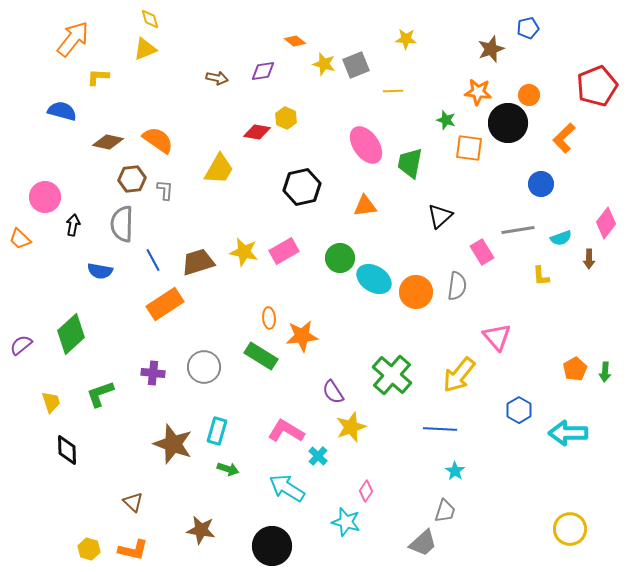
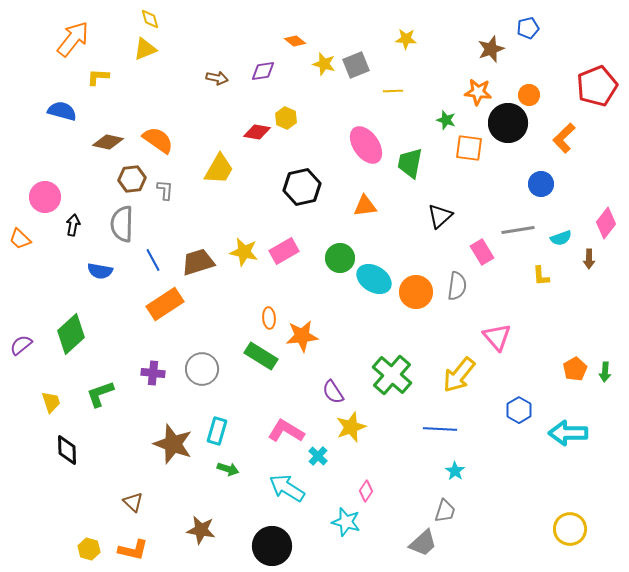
gray circle at (204, 367): moved 2 px left, 2 px down
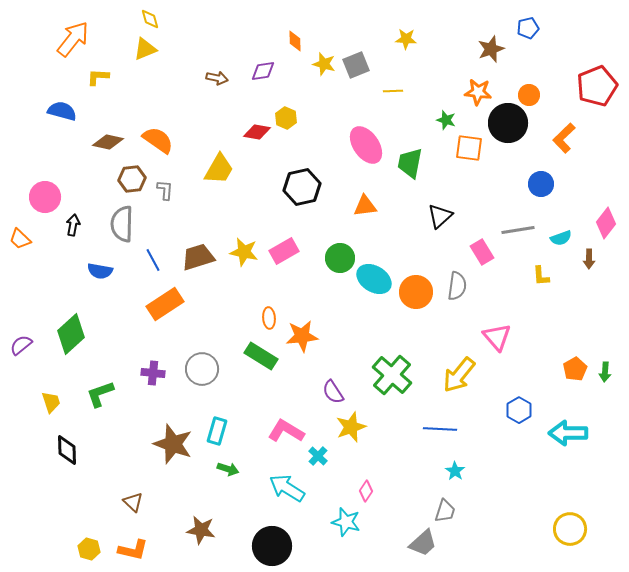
orange diamond at (295, 41): rotated 50 degrees clockwise
brown trapezoid at (198, 262): moved 5 px up
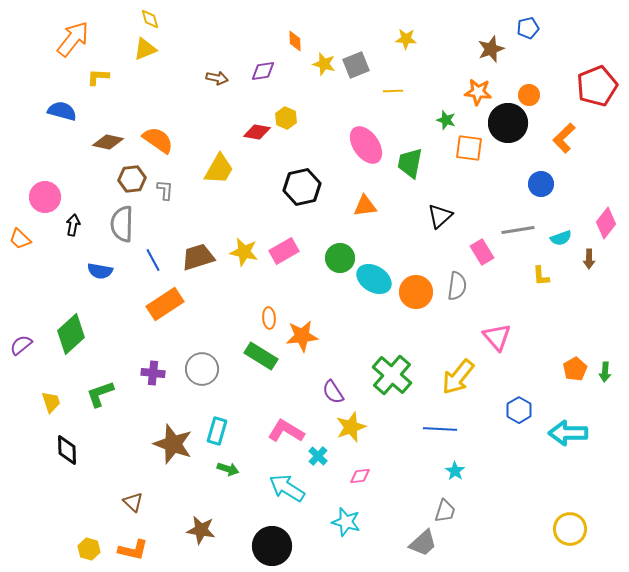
yellow arrow at (459, 375): moved 1 px left, 2 px down
pink diamond at (366, 491): moved 6 px left, 15 px up; rotated 50 degrees clockwise
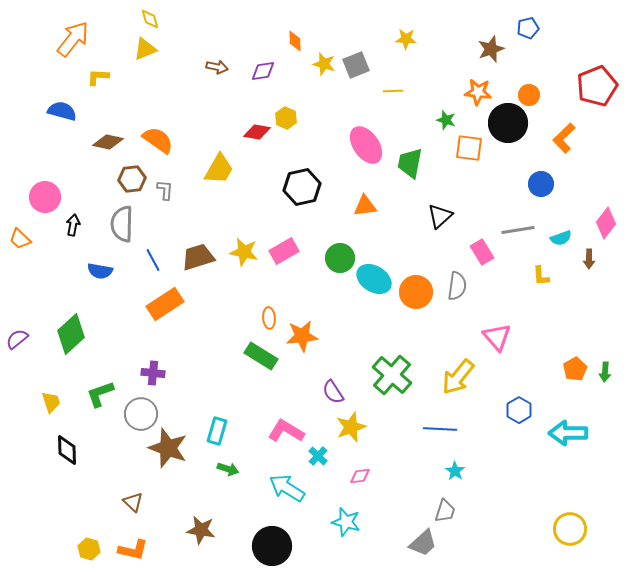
brown arrow at (217, 78): moved 11 px up
purple semicircle at (21, 345): moved 4 px left, 6 px up
gray circle at (202, 369): moved 61 px left, 45 px down
brown star at (173, 444): moved 5 px left, 4 px down
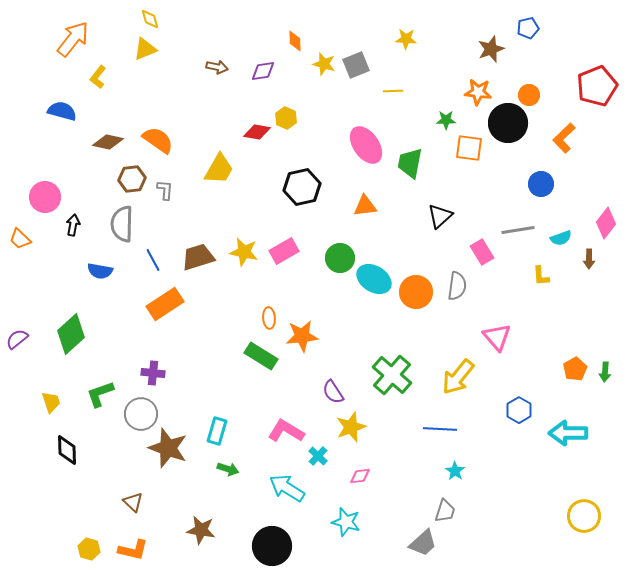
yellow L-shape at (98, 77): rotated 55 degrees counterclockwise
green star at (446, 120): rotated 18 degrees counterclockwise
yellow circle at (570, 529): moved 14 px right, 13 px up
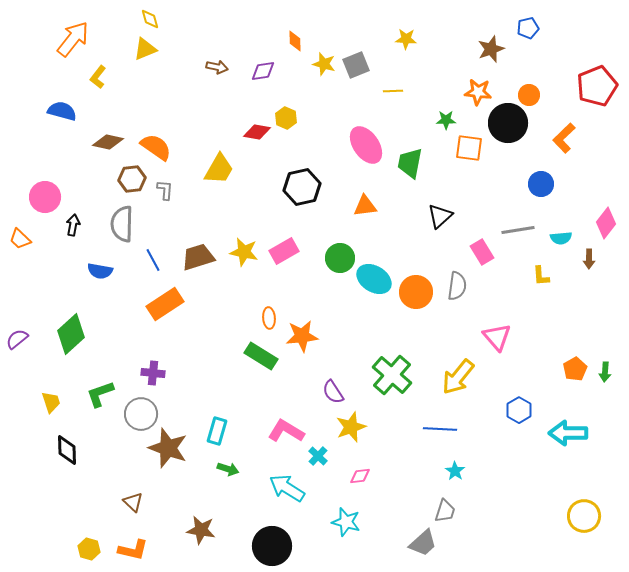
orange semicircle at (158, 140): moved 2 px left, 7 px down
cyan semicircle at (561, 238): rotated 15 degrees clockwise
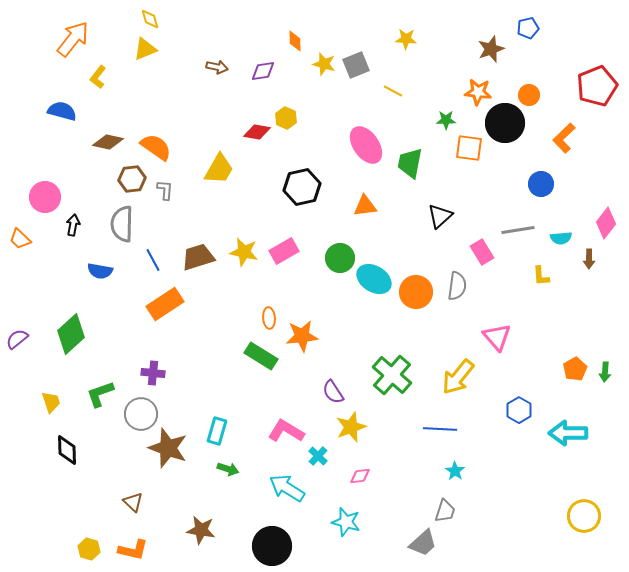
yellow line at (393, 91): rotated 30 degrees clockwise
black circle at (508, 123): moved 3 px left
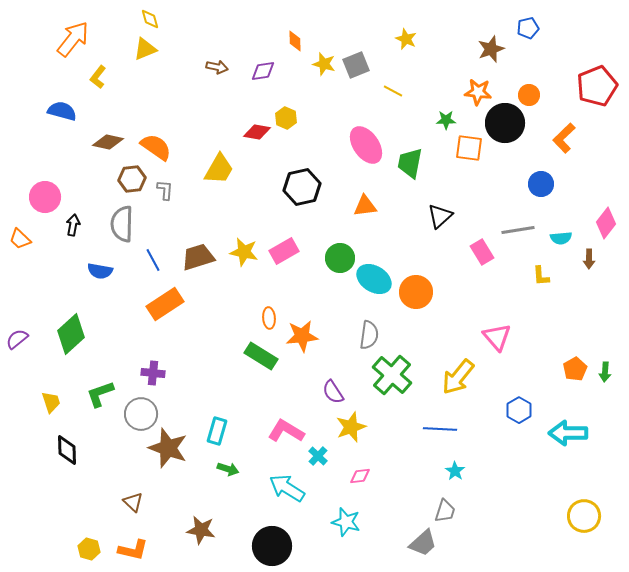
yellow star at (406, 39): rotated 20 degrees clockwise
gray semicircle at (457, 286): moved 88 px left, 49 px down
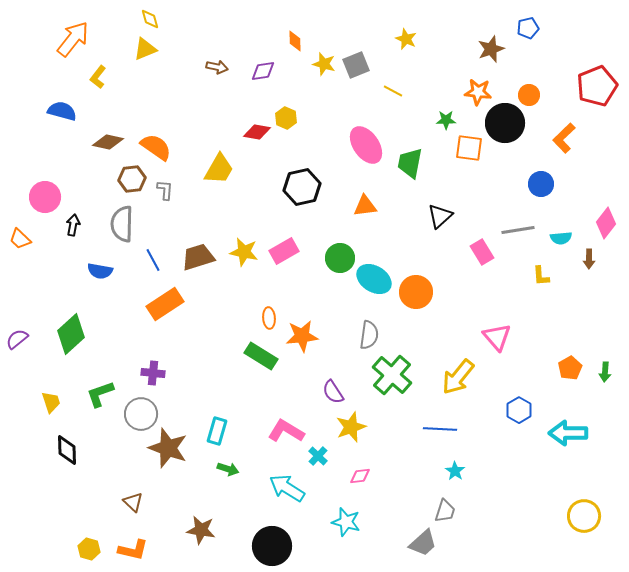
orange pentagon at (575, 369): moved 5 px left, 1 px up
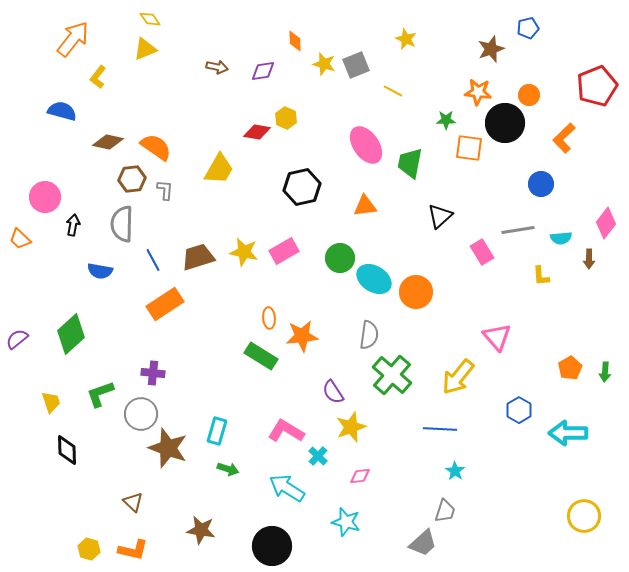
yellow diamond at (150, 19): rotated 20 degrees counterclockwise
